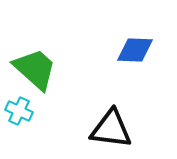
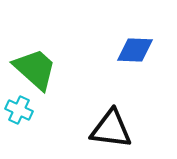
cyan cross: moved 1 px up
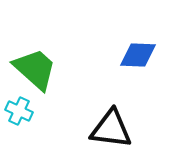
blue diamond: moved 3 px right, 5 px down
cyan cross: moved 1 px down
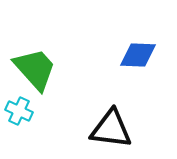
green trapezoid: rotated 6 degrees clockwise
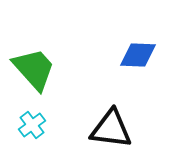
green trapezoid: moved 1 px left
cyan cross: moved 13 px right, 14 px down; rotated 28 degrees clockwise
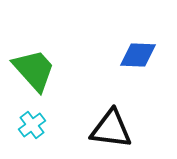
green trapezoid: moved 1 px down
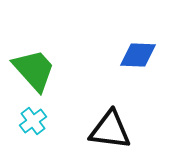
cyan cross: moved 1 px right, 4 px up
black triangle: moved 1 px left, 1 px down
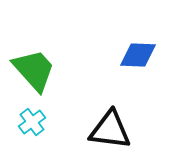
cyan cross: moved 1 px left, 1 px down
